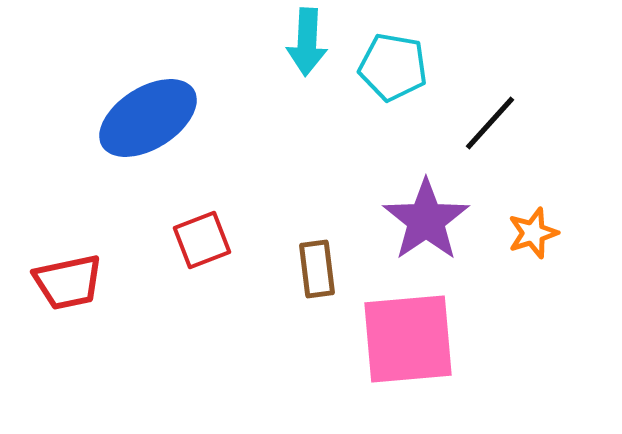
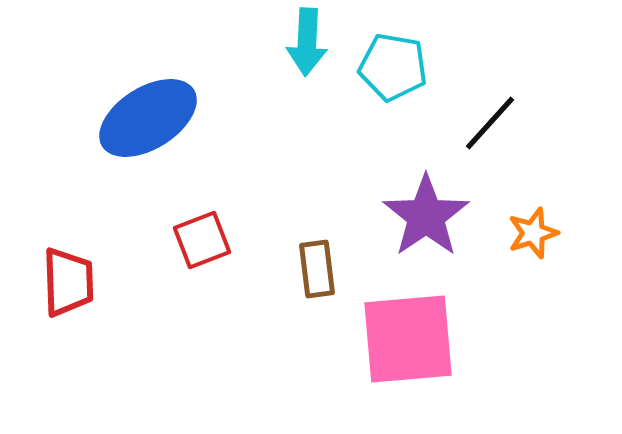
purple star: moved 4 px up
red trapezoid: rotated 80 degrees counterclockwise
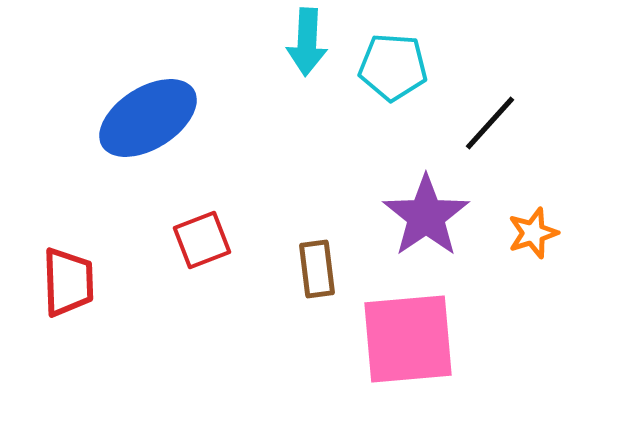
cyan pentagon: rotated 6 degrees counterclockwise
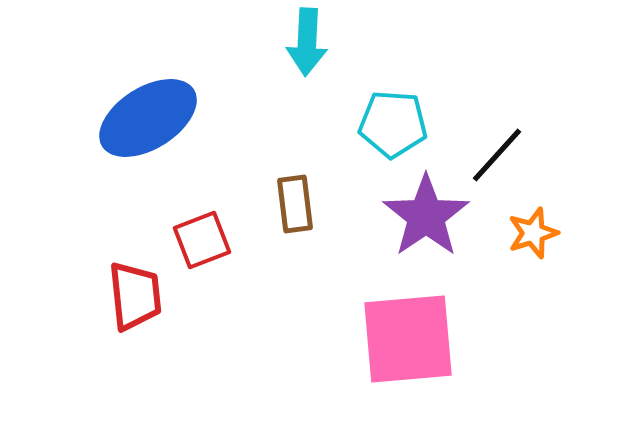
cyan pentagon: moved 57 px down
black line: moved 7 px right, 32 px down
brown rectangle: moved 22 px left, 65 px up
red trapezoid: moved 67 px right, 14 px down; rotated 4 degrees counterclockwise
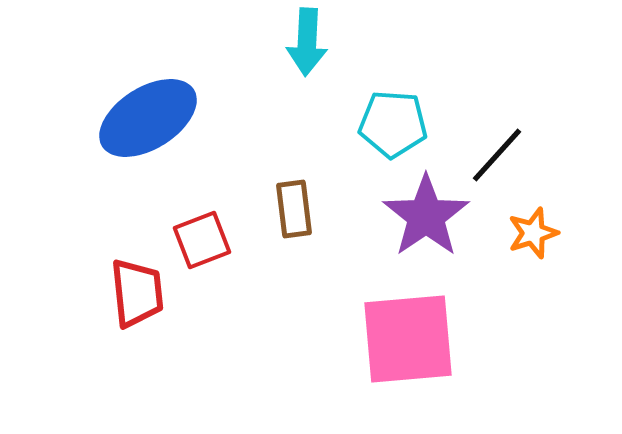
brown rectangle: moved 1 px left, 5 px down
red trapezoid: moved 2 px right, 3 px up
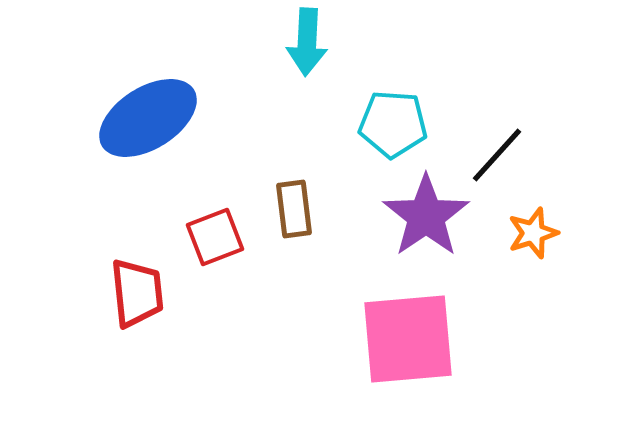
red square: moved 13 px right, 3 px up
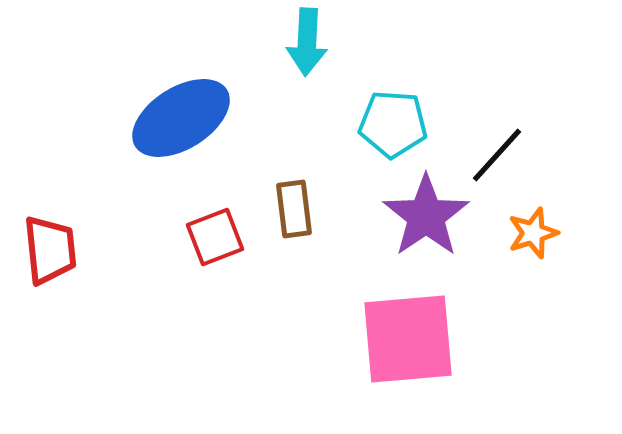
blue ellipse: moved 33 px right
red trapezoid: moved 87 px left, 43 px up
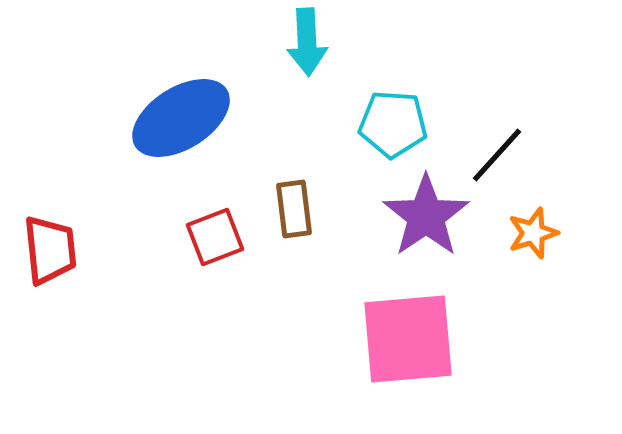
cyan arrow: rotated 6 degrees counterclockwise
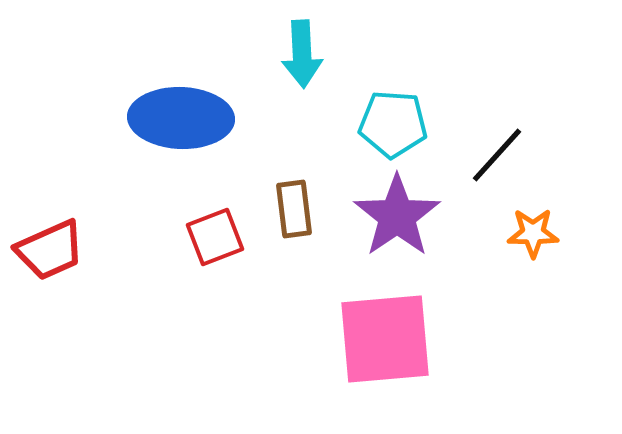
cyan arrow: moved 5 px left, 12 px down
blue ellipse: rotated 34 degrees clockwise
purple star: moved 29 px left
orange star: rotated 18 degrees clockwise
red trapezoid: rotated 72 degrees clockwise
pink square: moved 23 px left
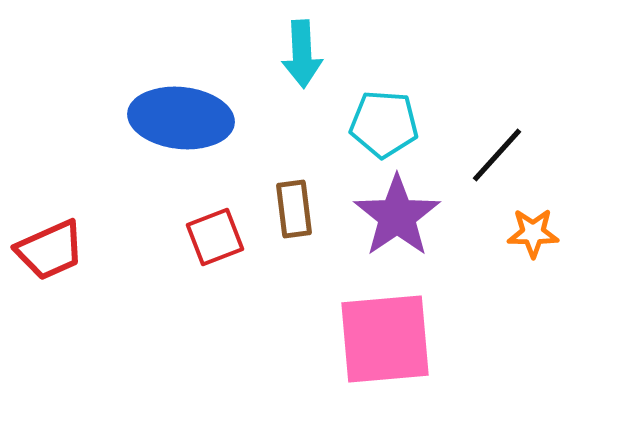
blue ellipse: rotated 4 degrees clockwise
cyan pentagon: moved 9 px left
